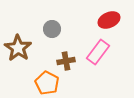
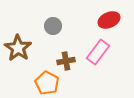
gray circle: moved 1 px right, 3 px up
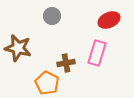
gray circle: moved 1 px left, 10 px up
brown star: rotated 20 degrees counterclockwise
pink rectangle: moved 1 px left, 1 px down; rotated 20 degrees counterclockwise
brown cross: moved 2 px down
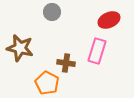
gray circle: moved 4 px up
brown star: moved 2 px right
pink rectangle: moved 2 px up
brown cross: rotated 18 degrees clockwise
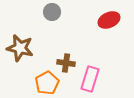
pink rectangle: moved 7 px left, 28 px down
orange pentagon: rotated 15 degrees clockwise
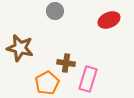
gray circle: moved 3 px right, 1 px up
pink rectangle: moved 2 px left
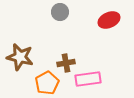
gray circle: moved 5 px right, 1 px down
brown star: moved 9 px down
brown cross: rotated 18 degrees counterclockwise
pink rectangle: rotated 65 degrees clockwise
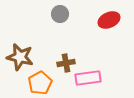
gray circle: moved 2 px down
pink rectangle: moved 1 px up
orange pentagon: moved 7 px left
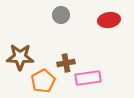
gray circle: moved 1 px right, 1 px down
red ellipse: rotated 15 degrees clockwise
brown star: rotated 12 degrees counterclockwise
orange pentagon: moved 3 px right, 2 px up
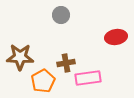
red ellipse: moved 7 px right, 17 px down
